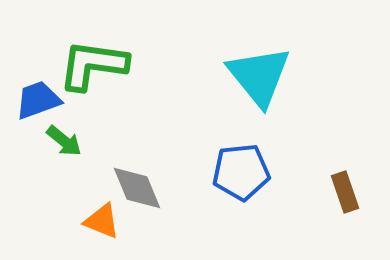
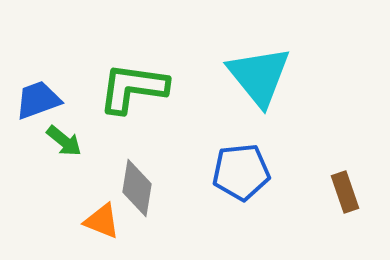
green L-shape: moved 40 px right, 23 px down
gray diamond: rotated 32 degrees clockwise
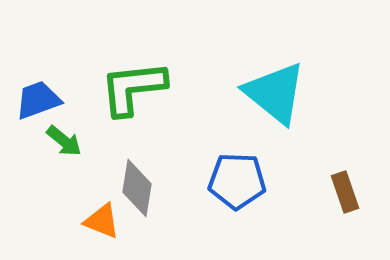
cyan triangle: moved 16 px right, 17 px down; rotated 12 degrees counterclockwise
green L-shape: rotated 14 degrees counterclockwise
blue pentagon: moved 4 px left, 9 px down; rotated 8 degrees clockwise
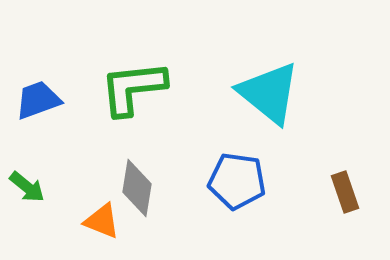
cyan triangle: moved 6 px left
green arrow: moved 37 px left, 46 px down
blue pentagon: rotated 6 degrees clockwise
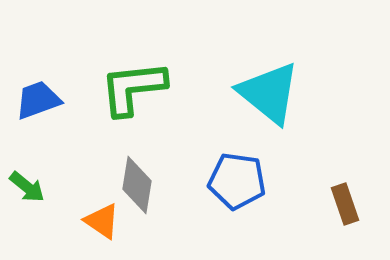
gray diamond: moved 3 px up
brown rectangle: moved 12 px down
orange triangle: rotated 12 degrees clockwise
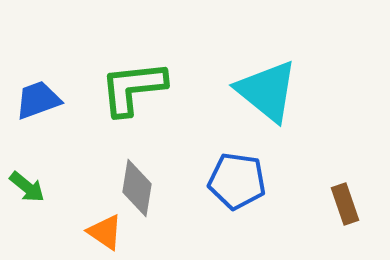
cyan triangle: moved 2 px left, 2 px up
gray diamond: moved 3 px down
orange triangle: moved 3 px right, 11 px down
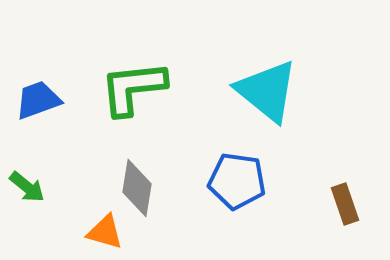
orange triangle: rotated 18 degrees counterclockwise
